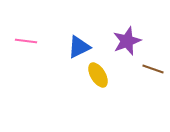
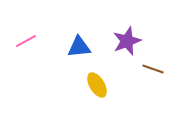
pink line: rotated 35 degrees counterclockwise
blue triangle: rotated 20 degrees clockwise
yellow ellipse: moved 1 px left, 10 px down
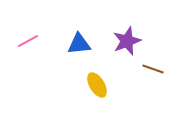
pink line: moved 2 px right
blue triangle: moved 3 px up
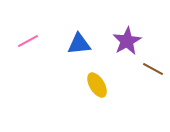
purple star: rotated 8 degrees counterclockwise
brown line: rotated 10 degrees clockwise
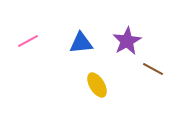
blue triangle: moved 2 px right, 1 px up
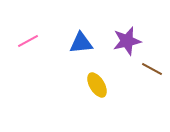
purple star: rotated 16 degrees clockwise
brown line: moved 1 px left
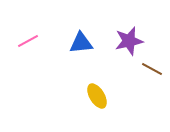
purple star: moved 2 px right
yellow ellipse: moved 11 px down
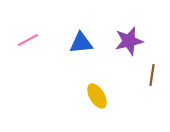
pink line: moved 1 px up
brown line: moved 6 px down; rotated 70 degrees clockwise
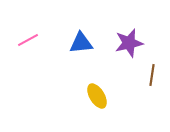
purple star: moved 2 px down
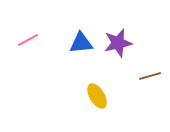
purple star: moved 11 px left
brown line: moved 2 px left, 1 px down; rotated 65 degrees clockwise
